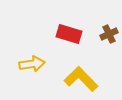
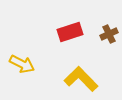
red rectangle: moved 1 px right, 2 px up; rotated 35 degrees counterclockwise
yellow arrow: moved 10 px left; rotated 35 degrees clockwise
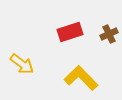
yellow arrow: rotated 10 degrees clockwise
yellow L-shape: moved 1 px up
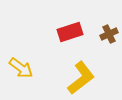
yellow arrow: moved 1 px left, 4 px down
yellow L-shape: rotated 96 degrees clockwise
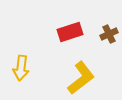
yellow arrow: rotated 60 degrees clockwise
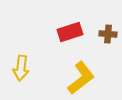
brown cross: moved 1 px left; rotated 30 degrees clockwise
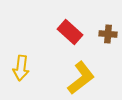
red rectangle: rotated 60 degrees clockwise
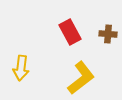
red rectangle: rotated 20 degrees clockwise
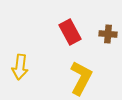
yellow arrow: moved 1 px left, 1 px up
yellow L-shape: rotated 24 degrees counterclockwise
